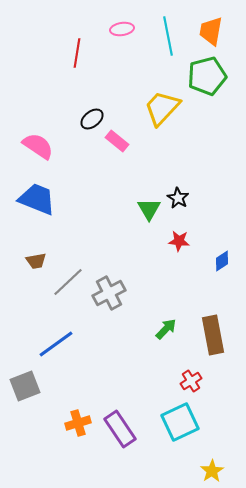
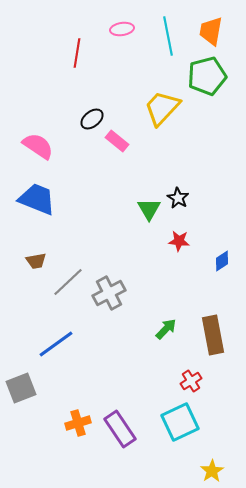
gray square: moved 4 px left, 2 px down
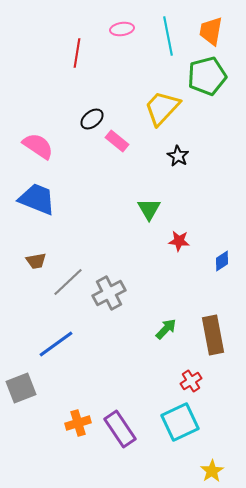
black star: moved 42 px up
